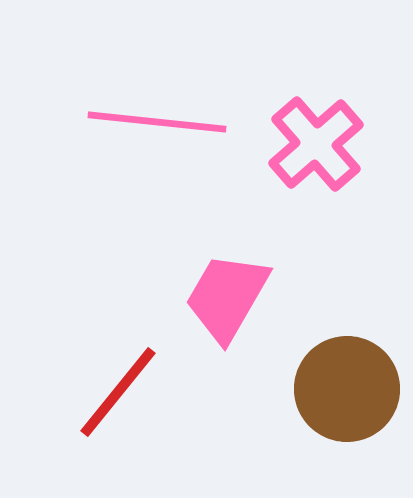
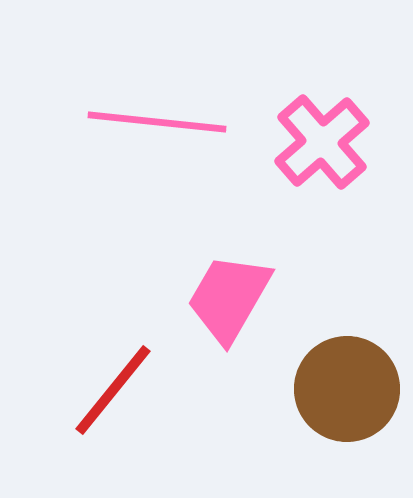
pink cross: moved 6 px right, 2 px up
pink trapezoid: moved 2 px right, 1 px down
red line: moved 5 px left, 2 px up
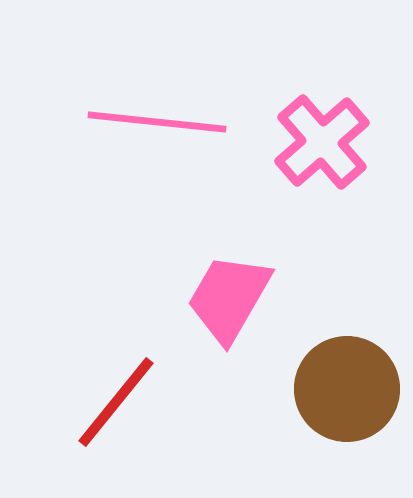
red line: moved 3 px right, 12 px down
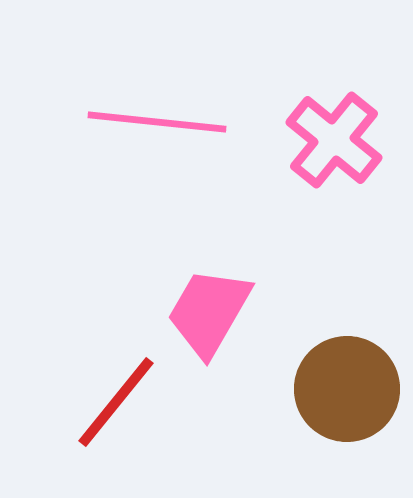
pink cross: moved 12 px right, 2 px up; rotated 10 degrees counterclockwise
pink trapezoid: moved 20 px left, 14 px down
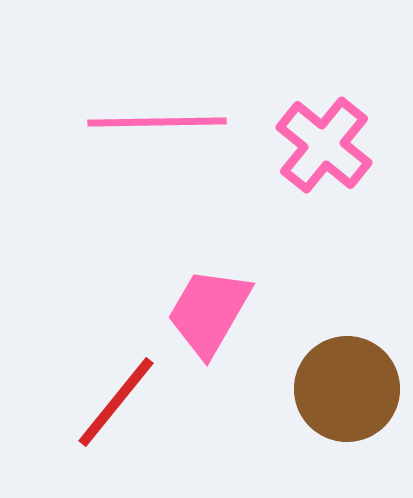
pink line: rotated 7 degrees counterclockwise
pink cross: moved 10 px left, 5 px down
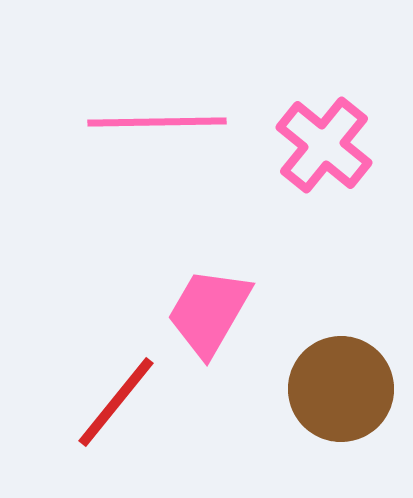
brown circle: moved 6 px left
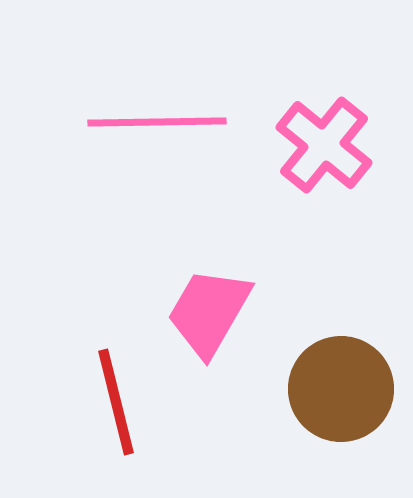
red line: rotated 53 degrees counterclockwise
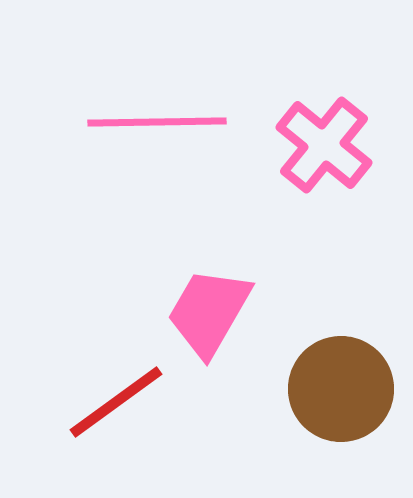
red line: rotated 68 degrees clockwise
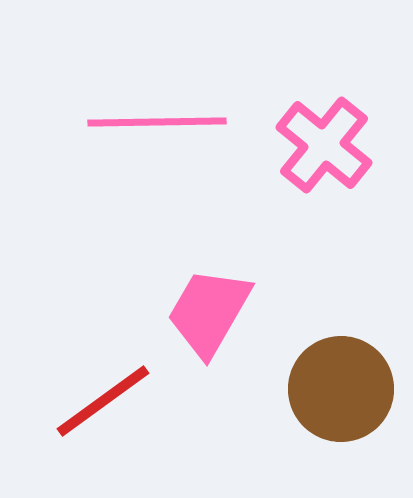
red line: moved 13 px left, 1 px up
